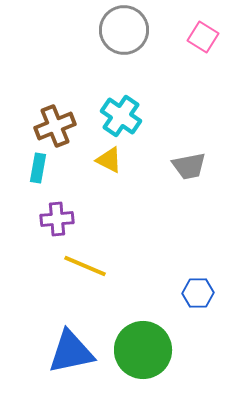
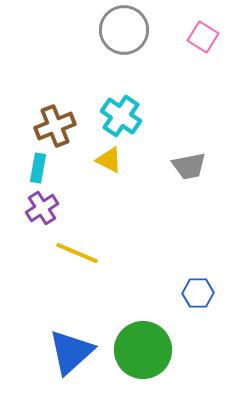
purple cross: moved 15 px left, 11 px up; rotated 28 degrees counterclockwise
yellow line: moved 8 px left, 13 px up
blue triangle: rotated 30 degrees counterclockwise
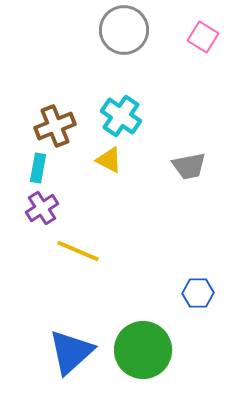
yellow line: moved 1 px right, 2 px up
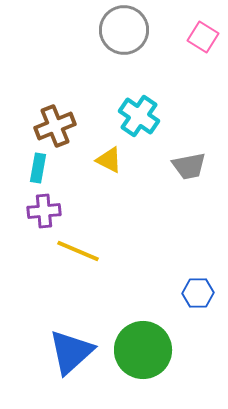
cyan cross: moved 18 px right
purple cross: moved 2 px right, 3 px down; rotated 28 degrees clockwise
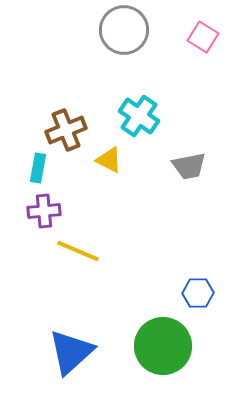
brown cross: moved 11 px right, 4 px down
green circle: moved 20 px right, 4 px up
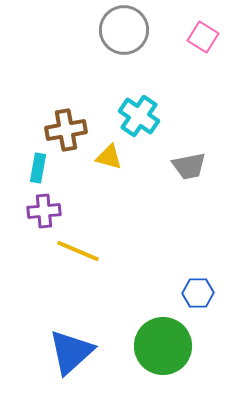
brown cross: rotated 12 degrees clockwise
yellow triangle: moved 3 px up; rotated 12 degrees counterclockwise
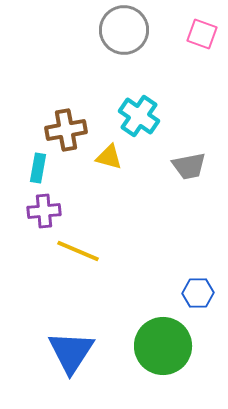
pink square: moved 1 px left, 3 px up; rotated 12 degrees counterclockwise
blue triangle: rotated 15 degrees counterclockwise
